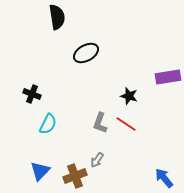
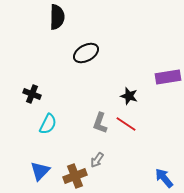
black semicircle: rotated 10 degrees clockwise
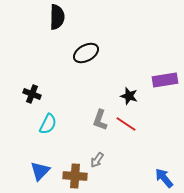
purple rectangle: moved 3 px left, 3 px down
gray L-shape: moved 3 px up
brown cross: rotated 25 degrees clockwise
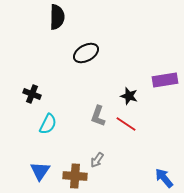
gray L-shape: moved 2 px left, 4 px up
blue triangle: rotated 10 degrees counterclockwise
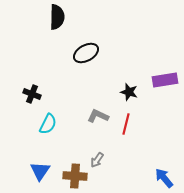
black star: moved 4 px up
gray L-shape: rotated 95 degrees clockwise
red line: rotated 70 degrees clockwise
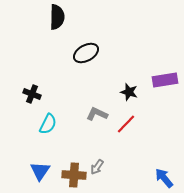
gray L-shape: moved 1 px left, 2 px up
red line: rotated 30 degrees clockwise
gray arrow: moved 7 px down
brown cross: moved 1 px left, 1 px up
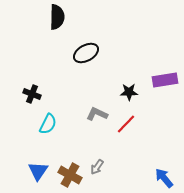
black star: rotated 18 degrees counterclockwise
blue triangle: moved 2 px left
brown cross: moved 4 px left; rotated 25 degrees clockwise
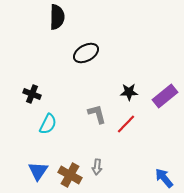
purple rectangle: moved 16 px down; rotated 30 degrees counterclockwise
gray L-shape: rotated 50 degrees clockwise
gray arrow: rotated 28 degrees counterclockwise
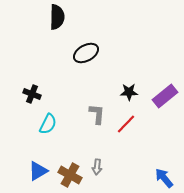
gray L-shape: rotated 20 degrees clockwise
blue triangle: rotated 25 degrees clockwise
